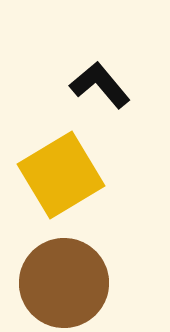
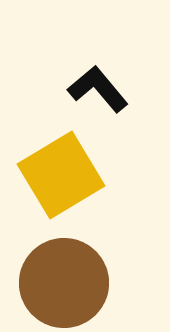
black L-shape: moved 2 px left, 4 px down
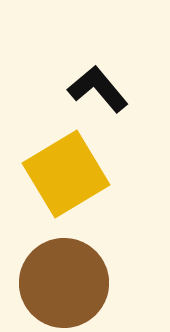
yellow square: moved 5 px right, 1 px up
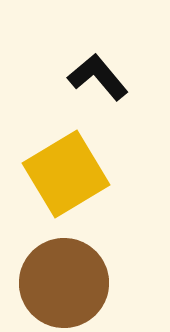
black L-shape: moved 12 px up
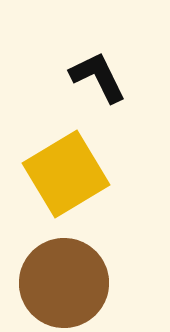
black L-shape: rotated 14 degrees clockwise
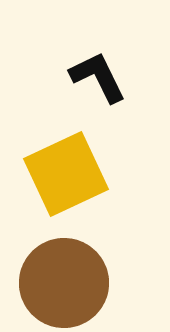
yellow square: rotated 6 degrees clockwise
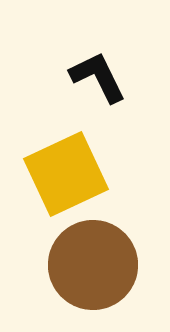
brown circle: moved 29 px right, 18 px up
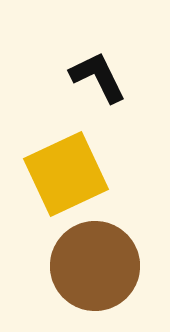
brown circle: moved 2 px right, 1 px down
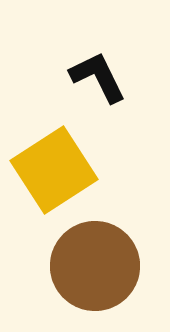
yellow square: moved 12 px left, 4 px up; rotated 8 degrees counterclockwise
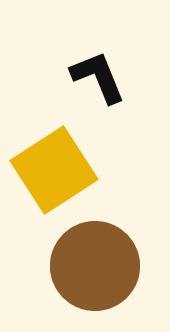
black L-shape: rotated 4 degrees clockwise
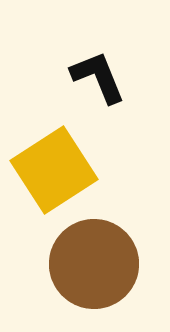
brown circle: moved 1 px left, 2 px up
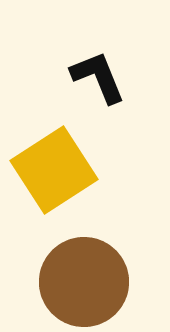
brown circle: moved 10 px left, 18 px down
